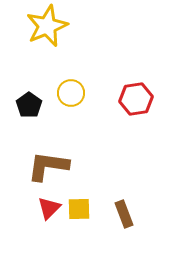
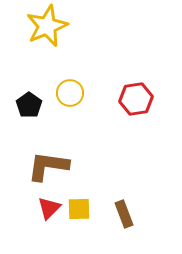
yellow circle: moved 1 px left
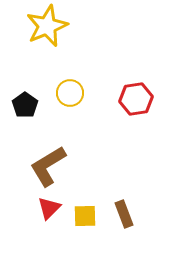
black pentagon: moved 4 px left
brown L-shape: rotated 39 degrees counterclockwise
yellow square: moved 6 px right, 7 px down
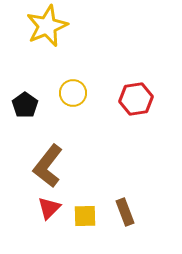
yellow circle: moved 3 px right
brown L-shape: rotated 21 degrees counterclockwise
brown rectangle: moved 1 px right, 2 px up
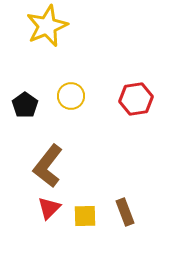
yellow circle: moved 2 px left, 3 px down
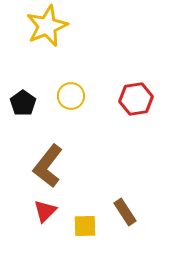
black pentagon: moved 2 px left, 2 px up
red triangle: moved 4 px left, 3 px down
brown rectangle: rotated 12 degrees counterclockwise
yellow square: moved 10 px down
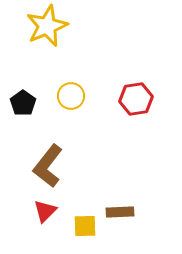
brown rectangle: moved 5 px left; rotated 60 degrees counterclockwise
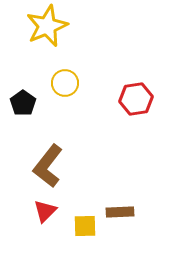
yellow circle: moved 6 px left, 13 px up
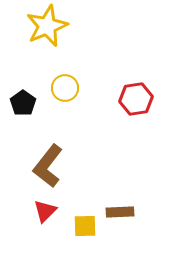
yellow circle: moved 5 px down
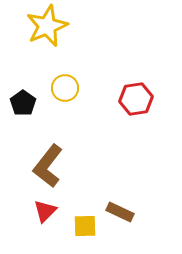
brown rectangle: rotated 28 degrees clockwise
